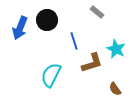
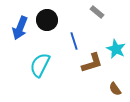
cyan semicircle: moved 11 px left, 10 px up
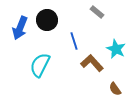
brown L-shape: rotated 115 degrees counterclockwise
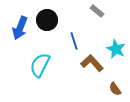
gray rectangle: moved 1 px up
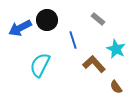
gray rectangle: moved 1 px right, 8 px down
blue arrow: rotated 40 degrees clockwise
blue line: moved 1 px left, 1 px up
brown L-shape: moved 2 px right, 1 px down
brown semicircle: moved 1 px right, 2 px up
